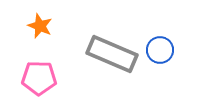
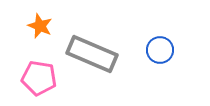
gray rectangle: moved 20 px left
pink pentagon: rotated 8 degrees clockwise
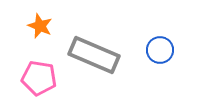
gray rectangle: moved 2 px right, 1 px down
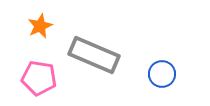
orange star: rotated 25 degrees clockwise
blue circle: moved 2 px right, 24 px down
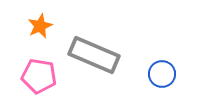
pink pentagon: moved 2 px up
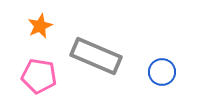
gray rectangle: moved 2 px right, 1 px down
blue circle: moved 2 px up
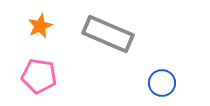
gray rectangle: moved 12 px right, 22 px up
blue circle: moved 11 px down
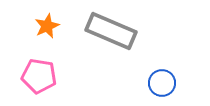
orange star: moved 7 px right
gray rectangle: moved 3 px right, 3 px up
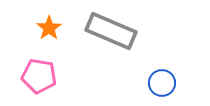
orange star: moved 2 px right, 2 px down; rotated 10 degrees counterclockwise
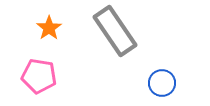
gray rectangle: moved 4 px right; rotated 33 degrees clockwise
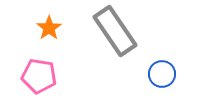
blue circle: moved 9 px up
